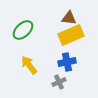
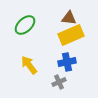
green ellipse: moved 2 px right, 5 px up
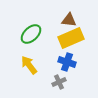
brown triangle: moved 2 px down
green ellipse: moved 6 px right, 9 px down
yellow rectangle: moved 3 px down
blue cross: rotated 30 degrees clockwise
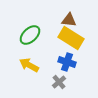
green ellipse: moved 1 px left, 1 px down
yellow rectangle: rotated 55 degrees clockwise
yellow arrow: rotated 24 degrees counterclockwise
gray cross: rotated 16 degrees counterclockwise
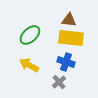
yellow rectangle: rotated 25 degrees counterclockwise
blue cross: moved 1 px left
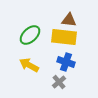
yellow rectangle: moved 7 px left, 1 px up
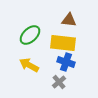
yellow rectangle: moved 1 px left, 6 px down
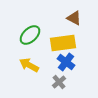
brown triangle: moved 5 px right, 2 px up; rotated 21 degrees clockwise
yellow rectangle: rotated 15 degrees counterclockwise
blue cross: rotated 18 degrees clockwise
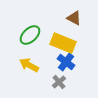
yellow rectangle: rotated 30 degrees clockwise
